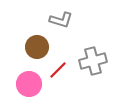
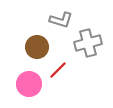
gray cross: moved 5 px left, 18 px up
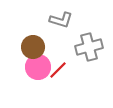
gray cross: moved 1 px right, 4 px down
brown circle: moved 4 px left
pink circle: moved 9 px right, 17 px up
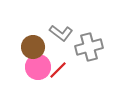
gray L-shape: moved 13 px down; rotated 20 degrees clockwise
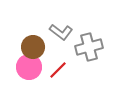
gray L-shape: moved 1 px up
pink circle: moved 9 px left
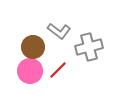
gray L-shape: moved 2 px left, 1 px up
pink circle: moved 1 px right, 4 px down
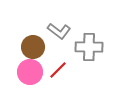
gray cross: rotated 16 degrees clockwise
pink circle: moved 1 px down
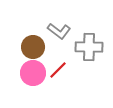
pink circle: moved 3 px right, 1 px down
